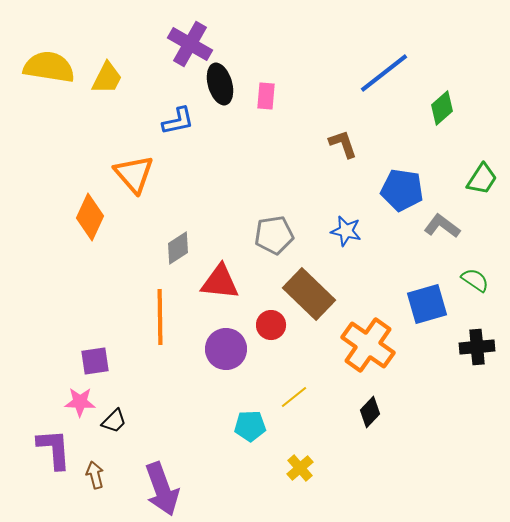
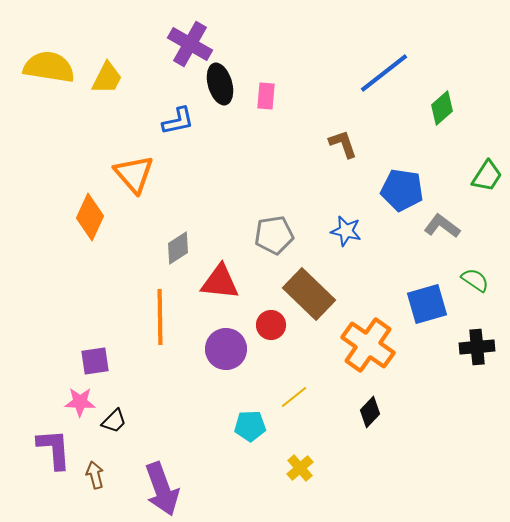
green trapezoid: moved 5 px right, 3 px up
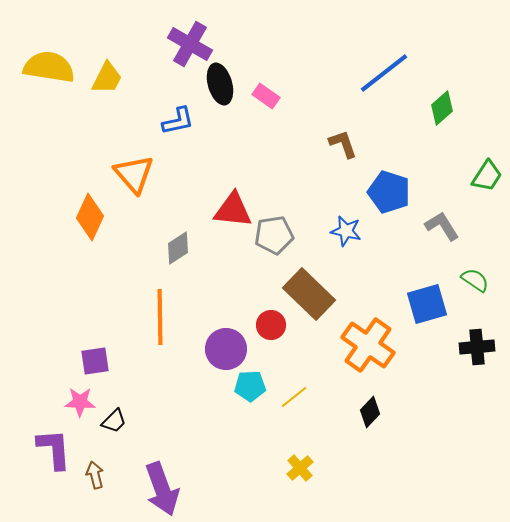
pink rectangle: rotated 60 degrees counterclockwise
blue pentagon: moved 13 px left, 2 px down; rotated 9 degrees clockwise
gray L-shape: rotated 21 degrees clockwise
red triangle: moved 13 px right, 72 px up
cyan pentagon: moved 40 px up
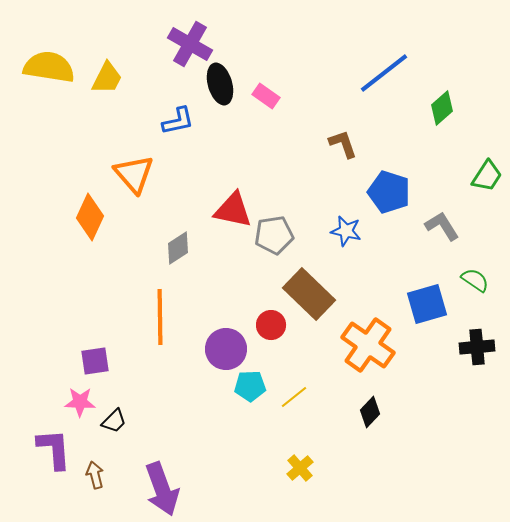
red triangle: rotated 6 degrees clockwise
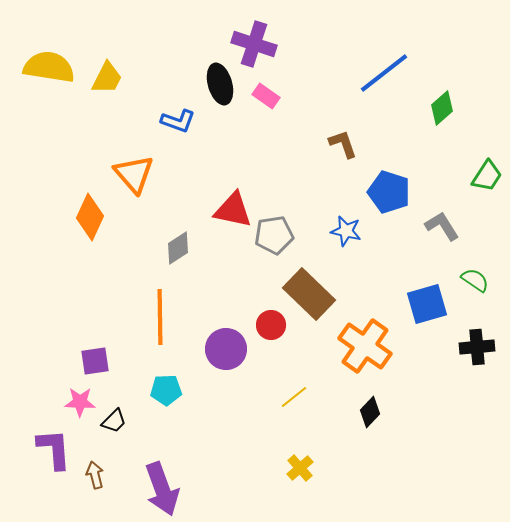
purple cross: moved 64 px right; rotated 12 degrees counterclockwise
blue L-shape: rotated 32 degrees clockwise
orange cross: moved 3 px left, 1 px down
cyan pentagon: moved 84 px left, 4 px down
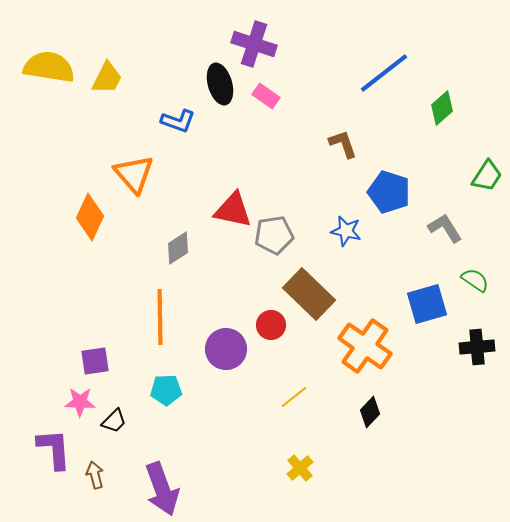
gray L-shape: moved 3 px right, 2 px down
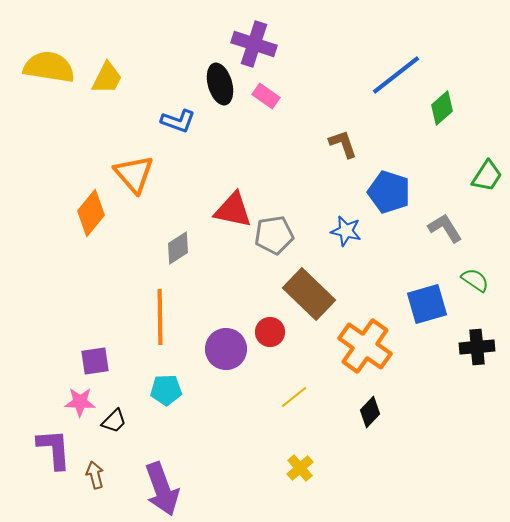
blue line: moved 12 px right, 2 px down
orange diamond: moved 1 px right, 4 px up; rotated 15 degrees clockwise
red circle: moved 1 px left, 7 px down
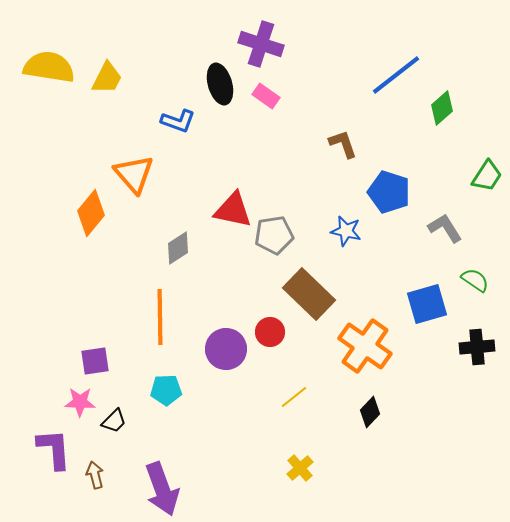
purple cross: moved 7 px right
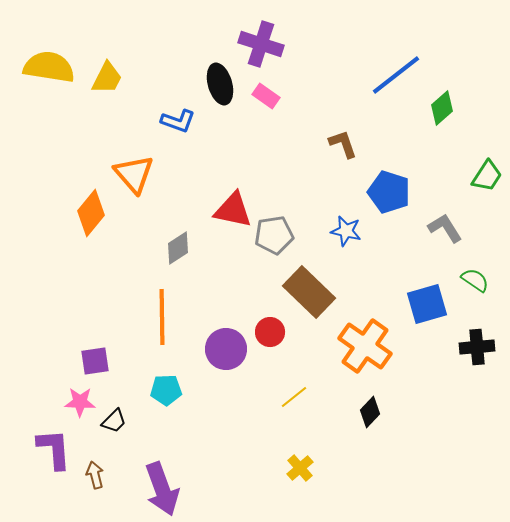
brown rectangle: moved 2 px up
orange line: moved 2 px right
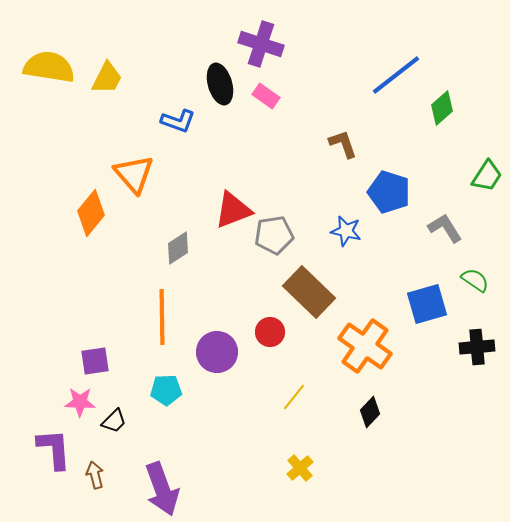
red triangle: rotated 33 degrees counterclockwise
purple circle: moved 9 px left, 3 px down
yellow line: rotated 12 degrees counterclockwise
